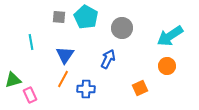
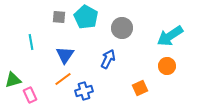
orange line: rotated 24 degrees clockwise
blue cross: moved 2 px left, 2 px down; rotated 18 degrees counterclockwise
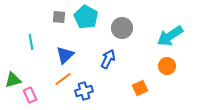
blue triangle: rotated 12 degrees clockwise
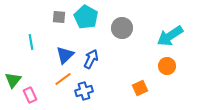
blue arrow: moved 17 px left
green triangle: rotated 36 degrees counterclockwise
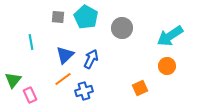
gray square: moved 1 px left
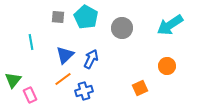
cyan arrow: moved 11 px up
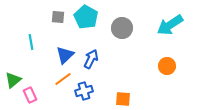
green triangle: rotated 12 degrees clockwise
orange square: moved 17 px left, 11 px down; rotated 28 degrees clockwise
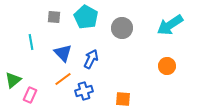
gray square: moved 4 px left
blue triangle: moved 2 px left, 2 px up; rotated 30 degrees counterclockwise
pink rectangle: rotated 49 degrees clockwise
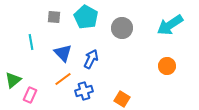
orange square: moved 1 px left; rotated 28 degrees clockwise
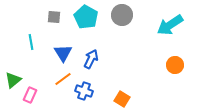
gray circle: moved 13 px up
blue triangle: rotated 12 degrees clockwise
orange circle: moved 8 px right, 1 px up
blue cross: rotated 36 degrees clockwise
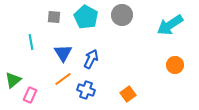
blue cross: moved 2 px right, 1 px up
orange square: moved 6 px right, 5 px up; rotated 21 degrees clockwise
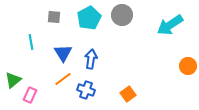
cyan pentagon: moved 3 px right, 1 px down; rotated 15 degrees clockwise
blue arrow: rotated 18 degrees counterclockwise
orange circle: moved 13 px right, 1 px down
